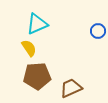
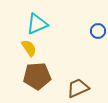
brown trapezoid: moved 7 px right
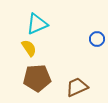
blue circle: moved 1 px left, 8 px down
brown pentagon: moved 2 px down
brown trapezoid: moved 1 px left, 1 px up
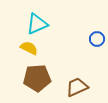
yellow semicircle: rotated 30 degrees counterclockwise
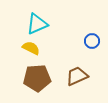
blue circle: moved 5 px left, 2 px down
yellow semicircle: moved 2 px right
brown trapezoid: moved 11 px up
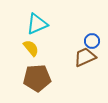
yellow semicircle: rotated 24 degrees clockwise
brown trapezoid: moved 8 px right, 19 px up
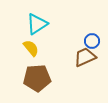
cyan triangle: rotated 10 degrees counterclockwise
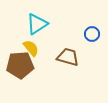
blue circle: moved 7 px up
brown trapezoid: moved 17 px left; rotated 40 degrees clockwise
brown pentagon: moved 17 px left, 13 px up
